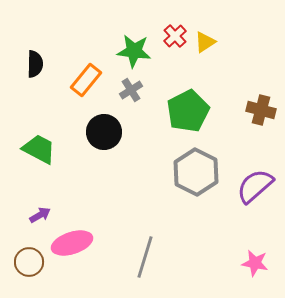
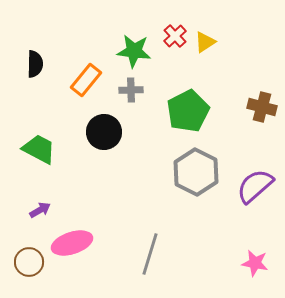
gray cross: rotated 30 degrees clockwise
brown cross: moved 1 px right, 3 px up
purple arrow: moved 5 px up
gray line: moved 5 px right, 3 px up
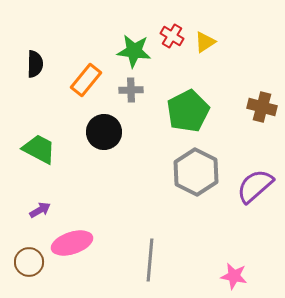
red cross: moved 3 px left; rotated 15 degrees counterclockwise
gray line: moved 6 px down; rotated 12 degrees counterclockwise
pink star: moved 21 px left, 13 px down
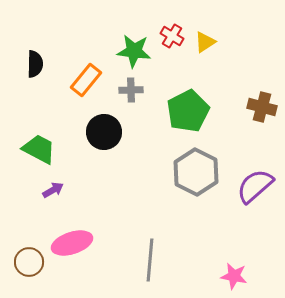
purple arrow: moved 13 px right, 20 px up
